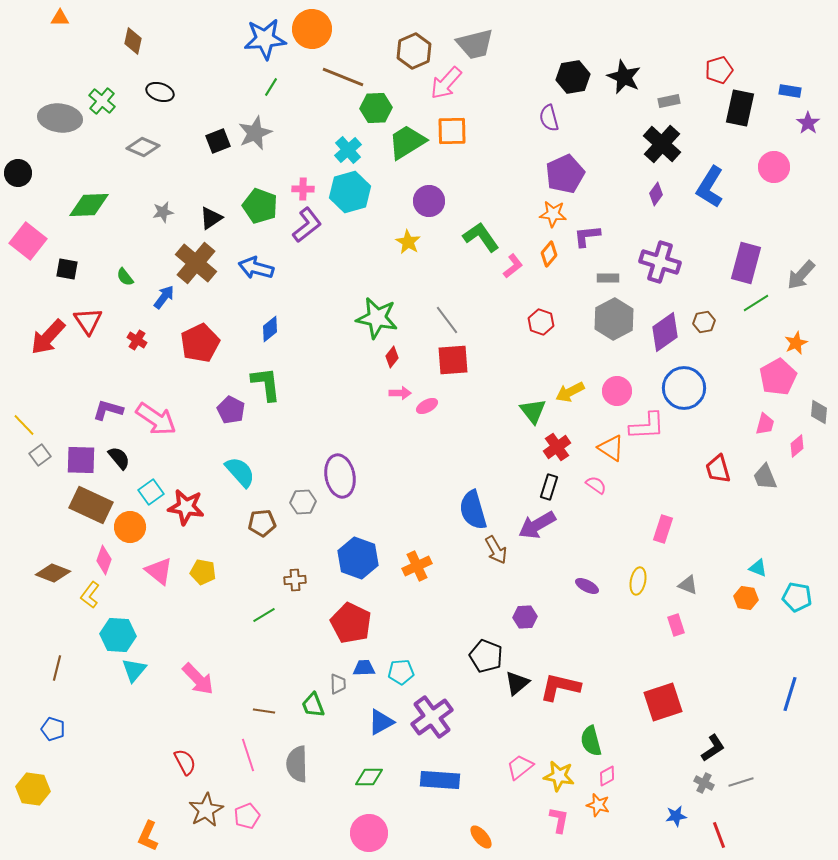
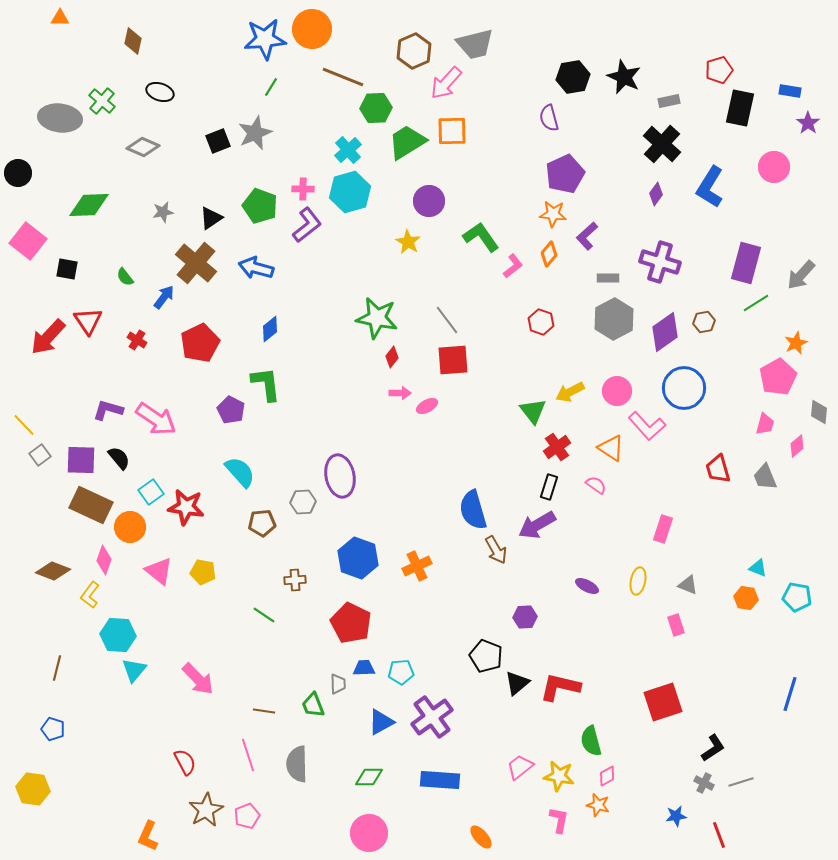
purple L-shape at (587, 236): rotated 36 degrees counterclockwise
pink L-shape at (647, 426): rotated 51 degrees clockwise
brown diamond at (53, 573): moved 2 px up
green line at (264, 615): rotated 65 degrees clockwise
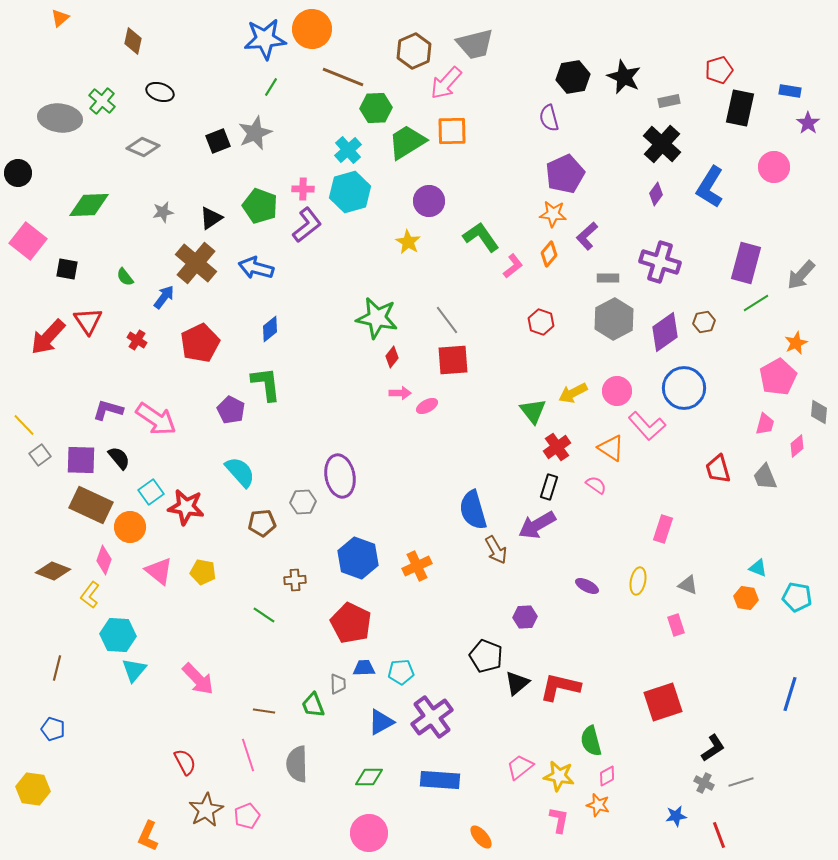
orange triangle at (60, 18): rotated 42 degrees counterclockwise
yellow arrow at (570, 392): moved 3 px right, 1 px down
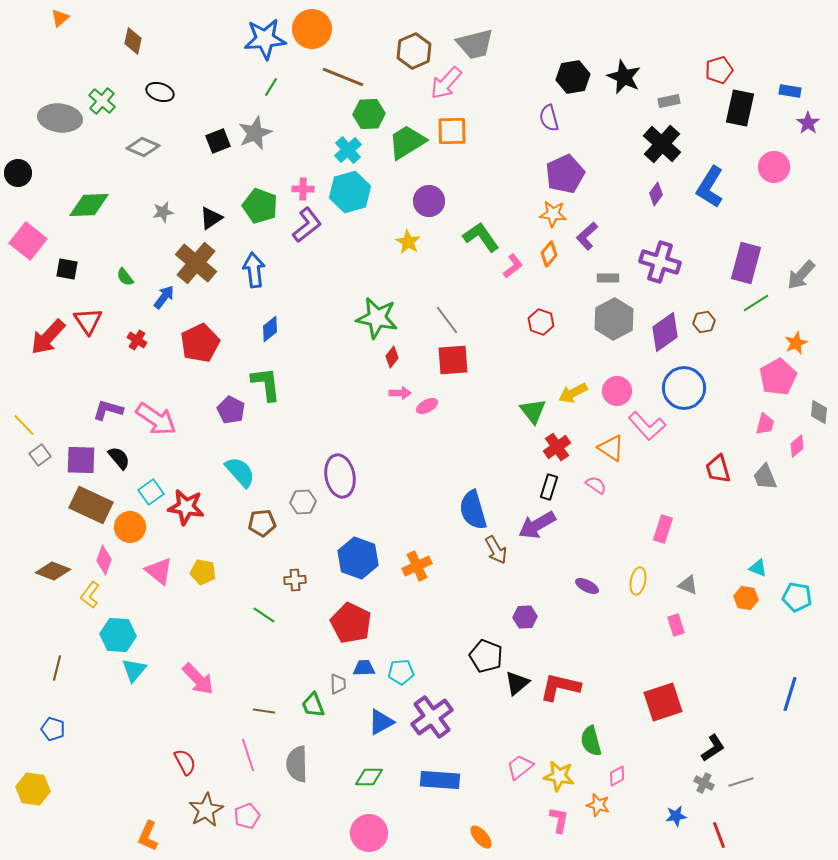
green hexagon at (376, 108): moved 7 px left, 6 px down
blue arrow at (256, 268): moved 2 px left, 2 px down; rotated 68 degrees clockwise
pink diamond at (607, 776): moved 10 px right
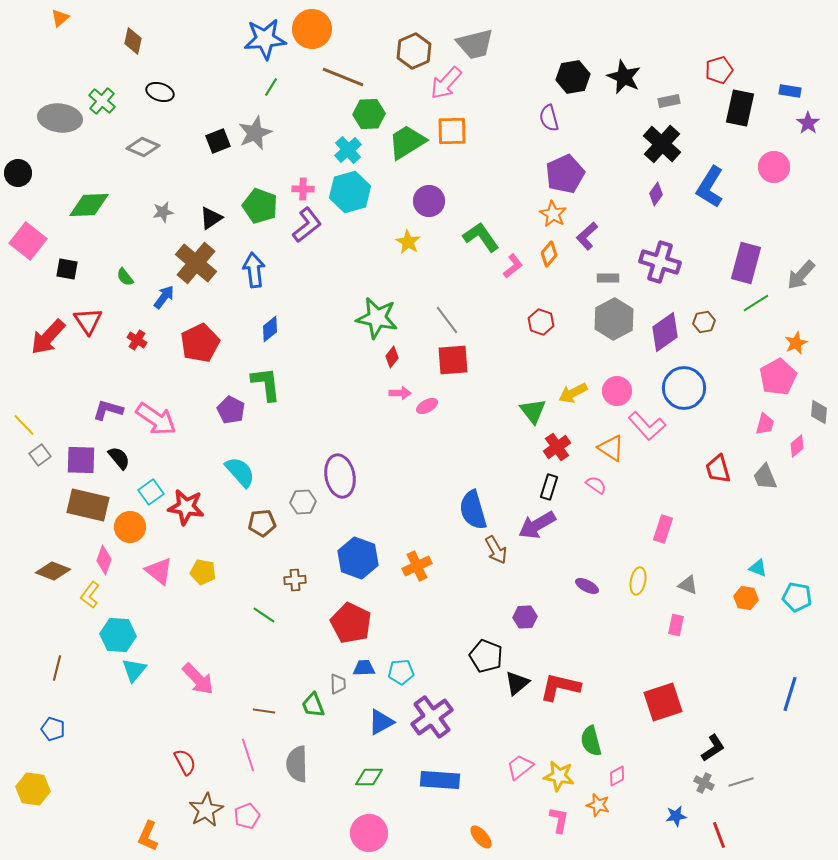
orange star at (553, 214): rotated 24 degrees clockwise
brown rectangle at (91, 505): moved 3 px left; rotated 12 degrees counterclockwise
pink rectangle at (676, 625): rotated 30 degrees clockwise
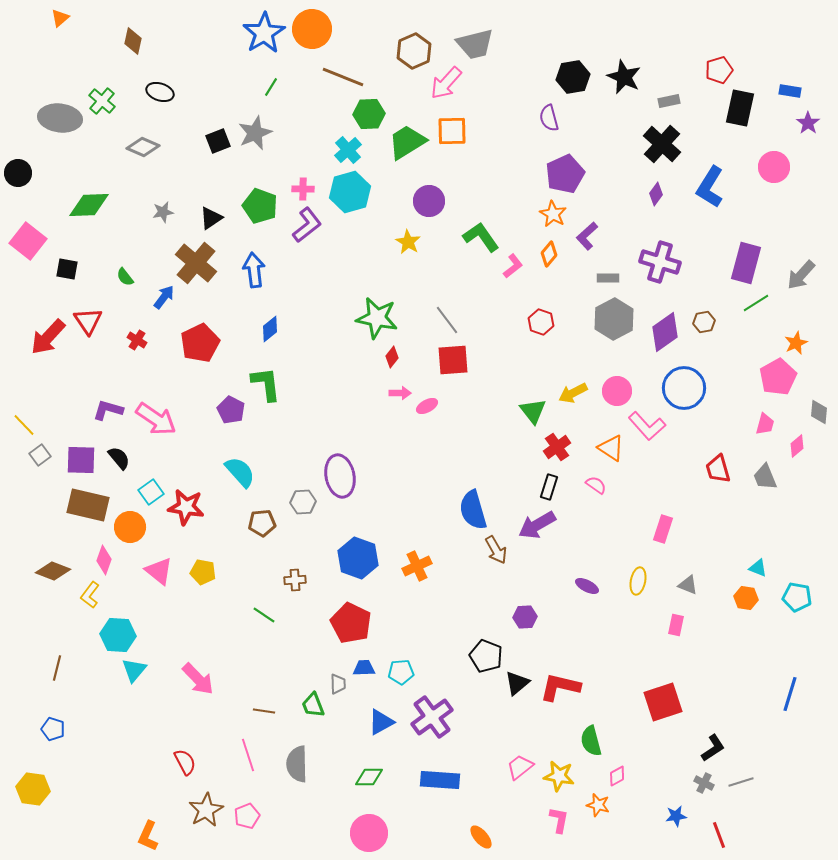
blue star at (265, 39): moved 1 px left, 6 px up; rotated 27 degrees counterclockwise
